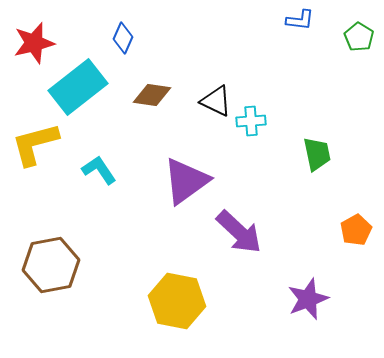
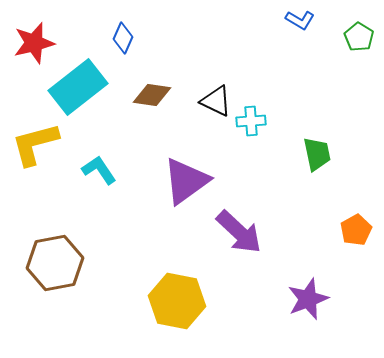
blue L-shape: rotated 24 degrees clockwise
brown hexagon: moved 4 px right, 2 px up
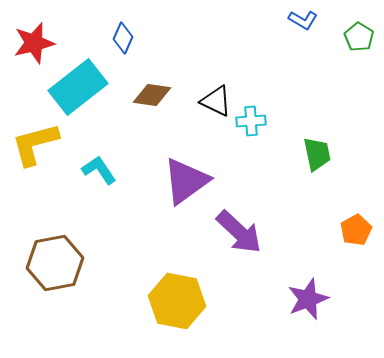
blue L-shape: moved 3 px right
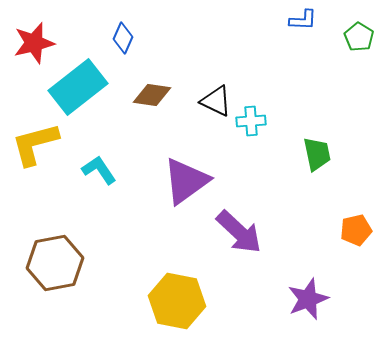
blue L-shape: rotated 28 degrees counterclockwise
orange pentagon: rotated 16 degrees clockwise
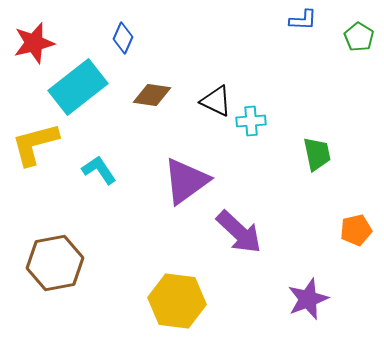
yellow hexagon: rotated 4 degrees counterclockwise
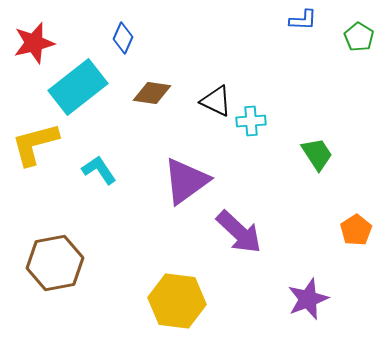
brown diamond: moved 2 px up
green trapezoid: rotated 21 degrees counterclockwise
orange pentagon: rotated 20 degrees counterclockwise
